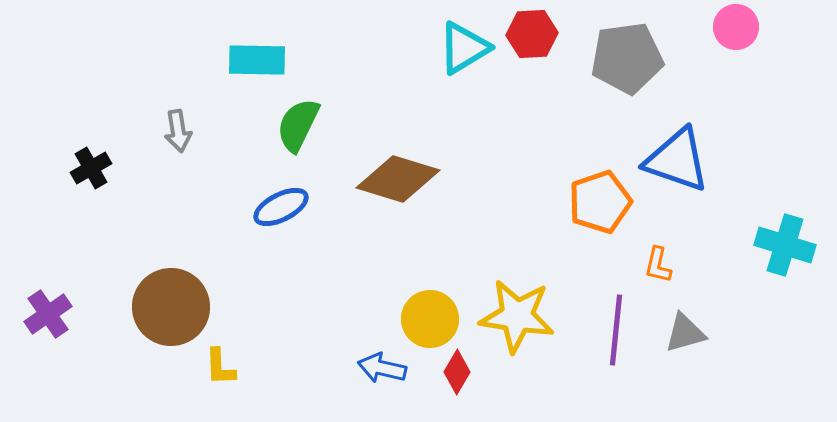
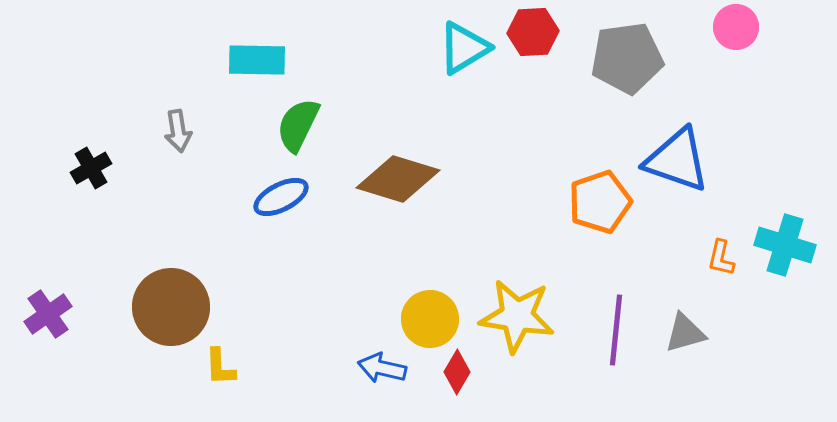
red hexagon: moved 1 px right, 2 px up
blue ellipse: moved 10 px up
orange L-shape: moved 63 px right, 7 px up
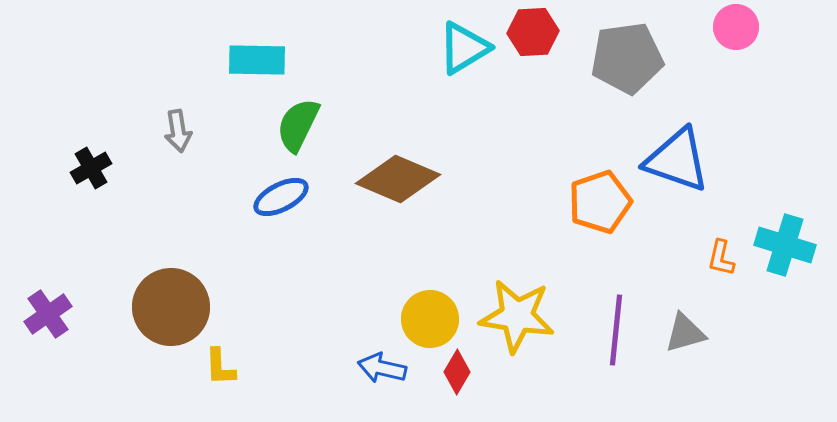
brown diamond: rotated 6 degrees clockwise
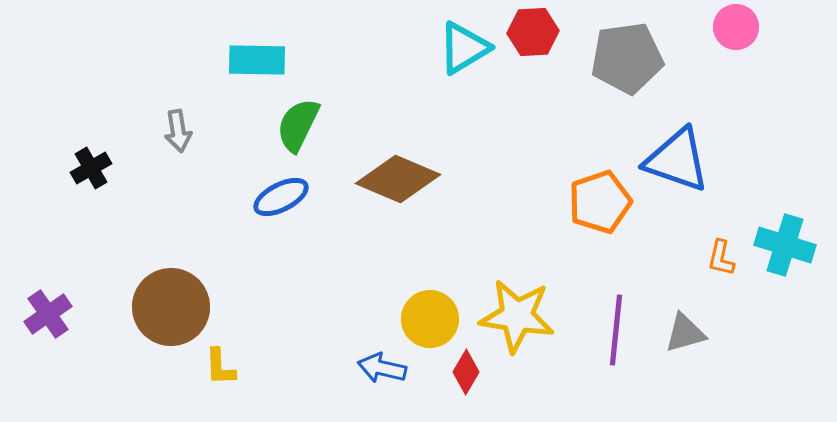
red diamond: moved 9 px right
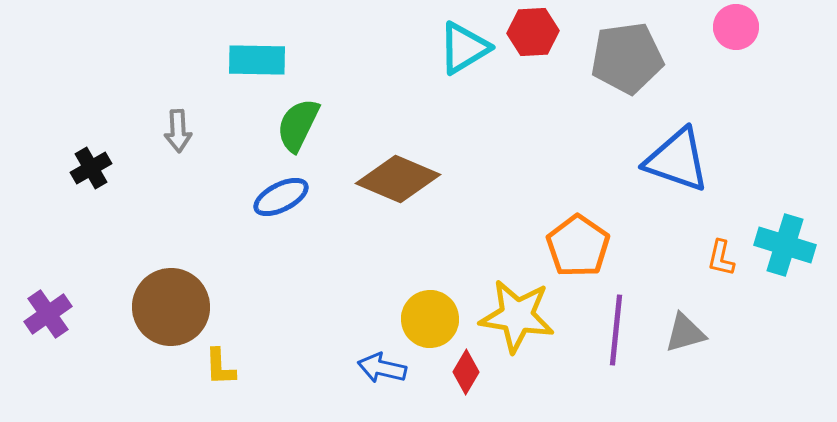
gray arrow: rotated 6 degrees clockwise
orange pentagon: moved 22 px left, 44 px down; rotated 18 degrees counterclockwise
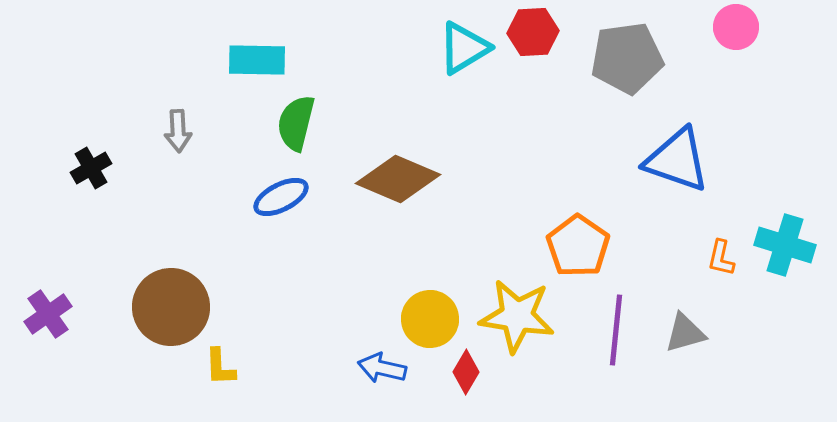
green semicircle: moved 2 px left, 2 px up; rotated 12 degrees counterclockwise
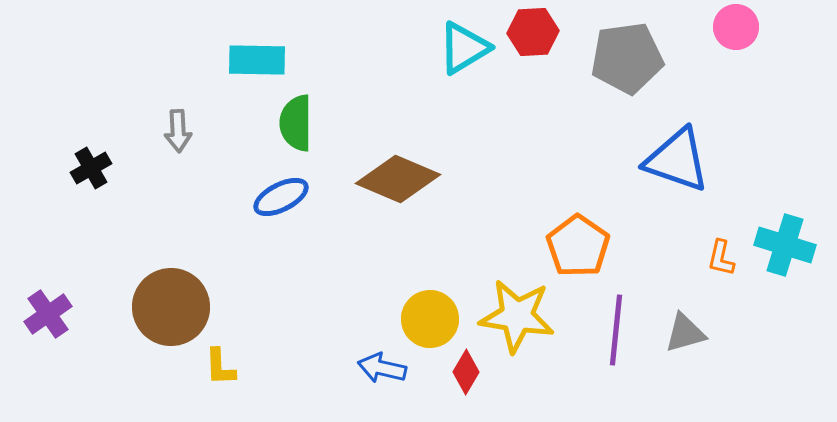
green semicircle: rotated 14 degrees counterclockwise
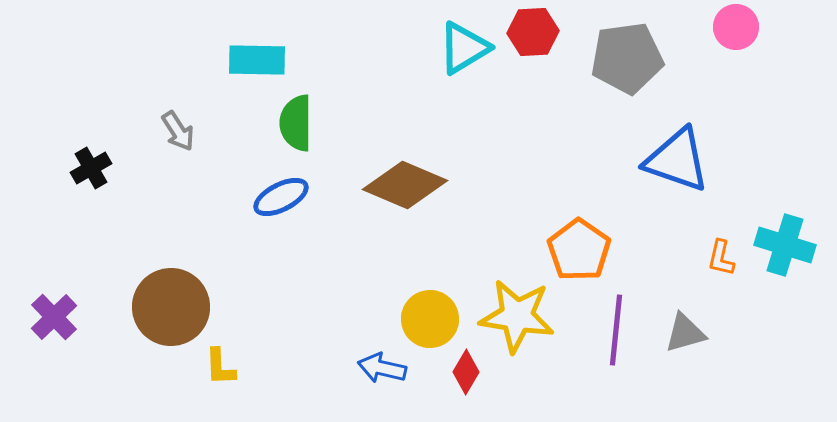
gray arrow: rotated 30 degrees counterclockwise
brown diamond: moved 7 px right, 6 px down
orange pentagon: moved 1 px right, 4 px down
purple cross: moved 6 px right, 3 px down; rotated 9 degrees counterclockwise
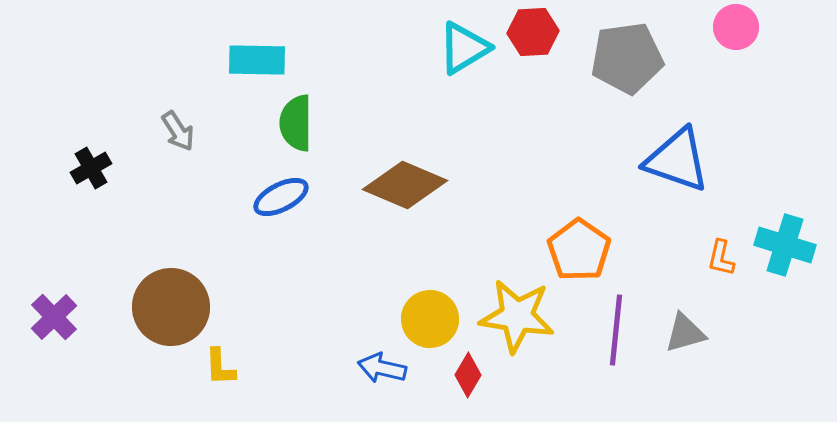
red diamond: moved 2 px right, 3 px down
